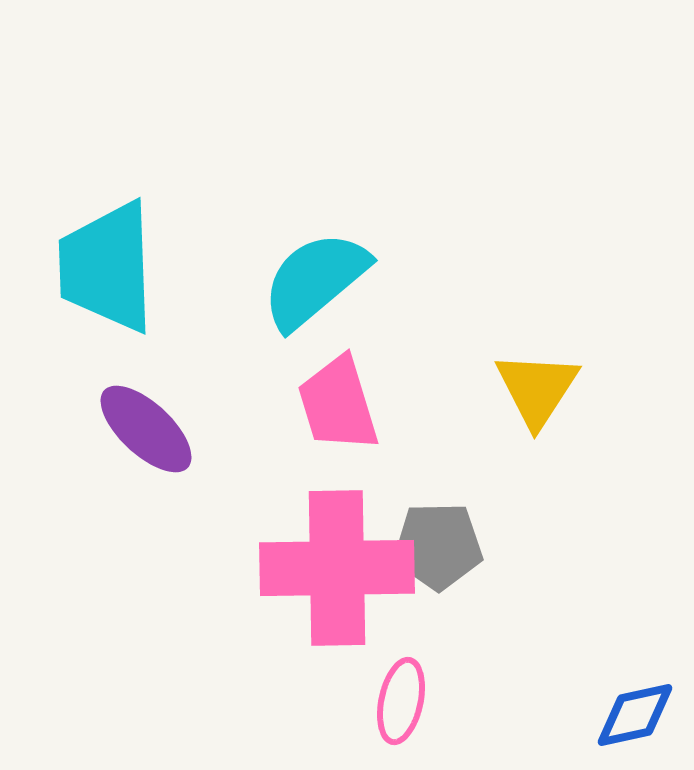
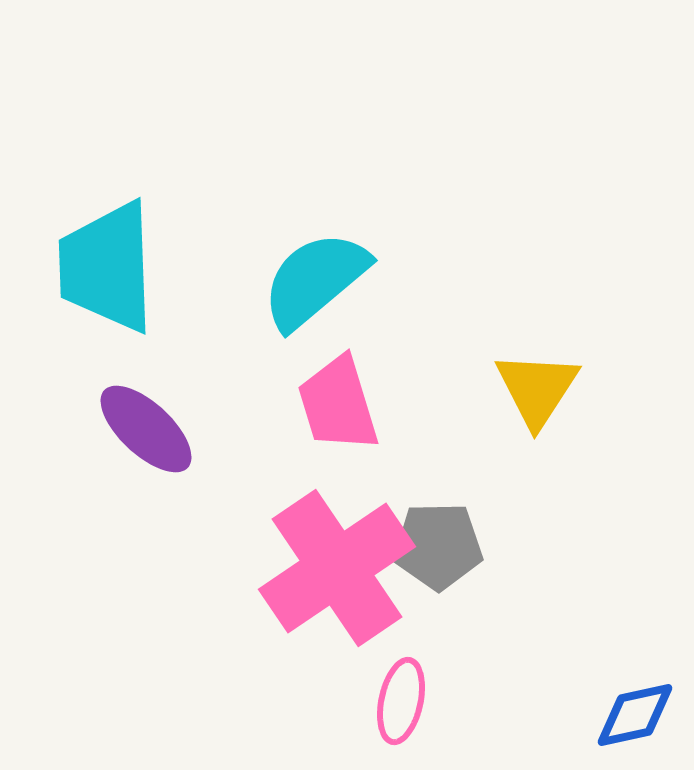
pink cross: rotated 33 degrees counterclockwise
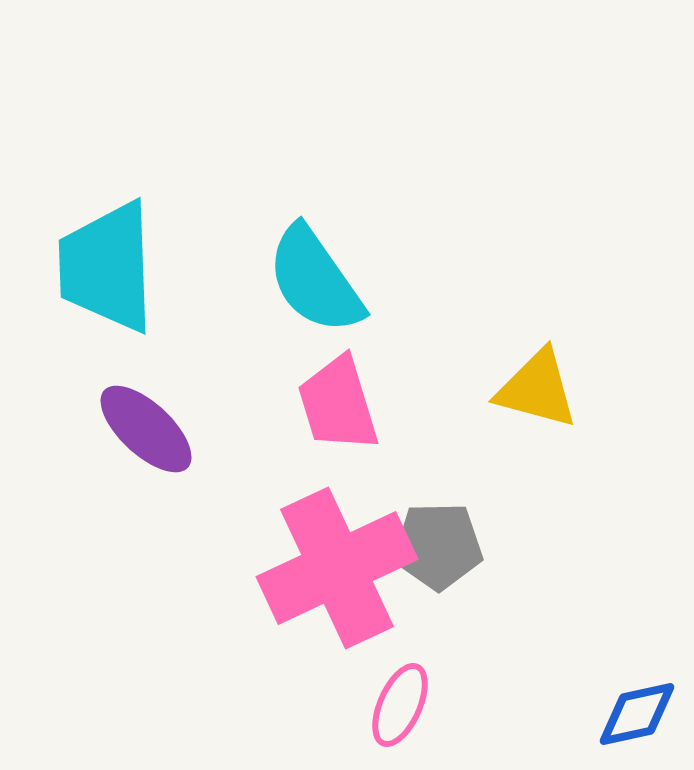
cyan semicircle: rotated 85 degrees counterclockwise
yellow triangle: rotated 48 degrees counterclockwise
pink cross: rotated 9 degrees clockwise
pink ellipse: moved 1 px left, 4 px down; rotated 12 degrees clockwise
blue diamond: moved 2 px right, 1 px up
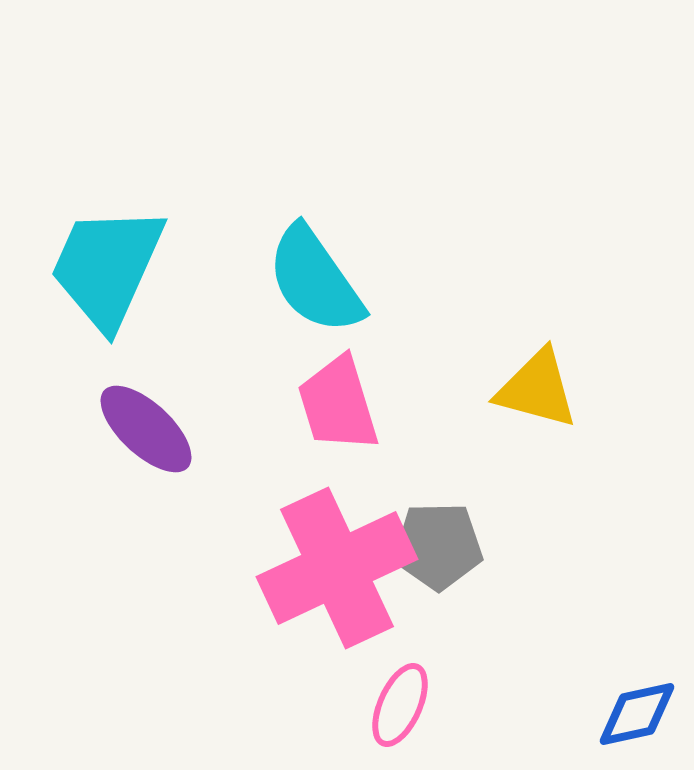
cyan trapezoid: rotated 26 degrees clockwise
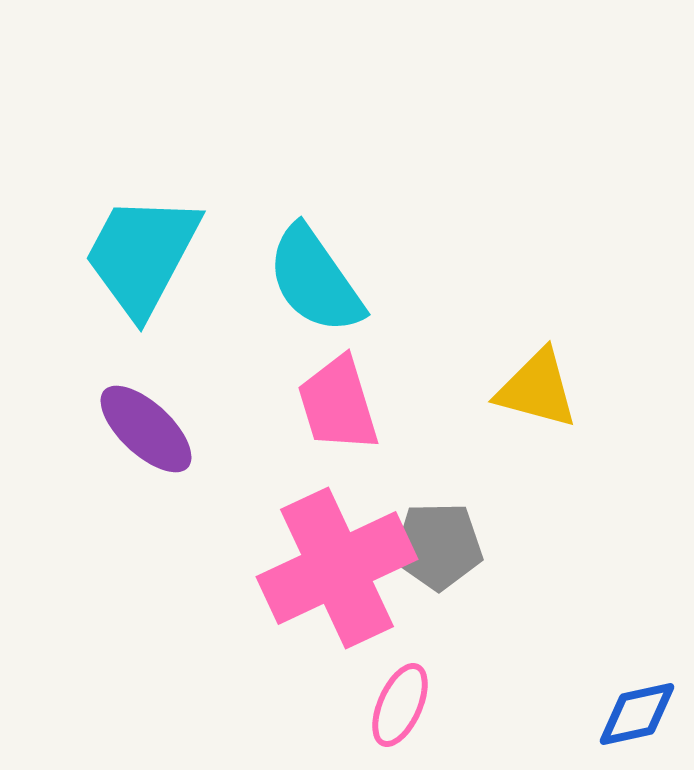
cyan trapezoid: moved 35 px right, 12 px up; rotated 4 degrees clockwise
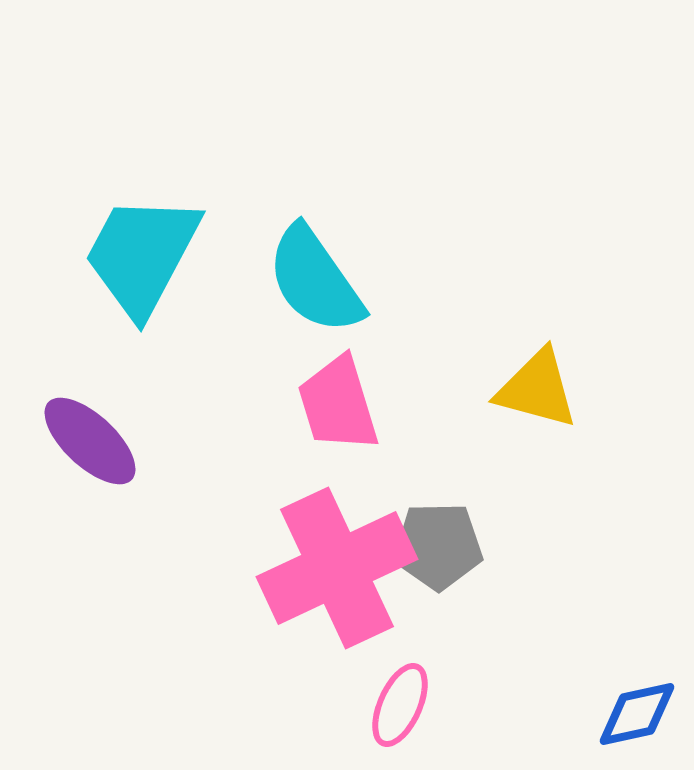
purple ellipse: moved 56 px left, 12 px down
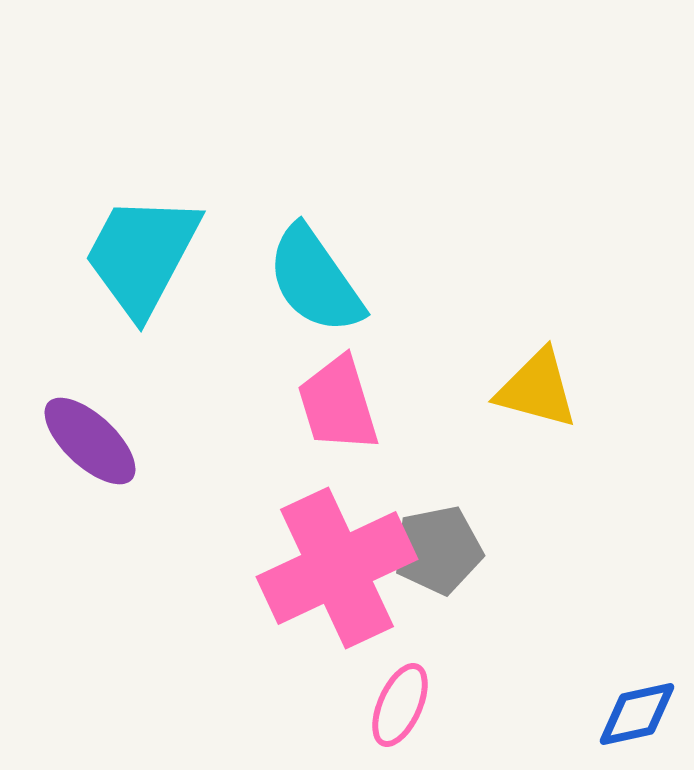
gray pentagon: moved 4 px down; rotated 10 degrees counterclockwise
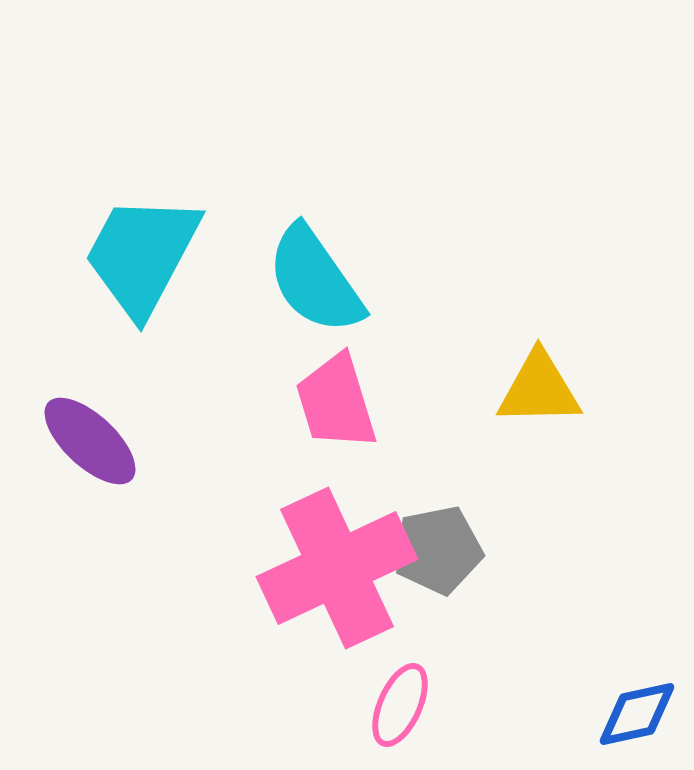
yellow triangle: moved 2 px right; rotated 16 degrees counterclockwise
pink trapezoid: moved 2 px left, 2 px up
